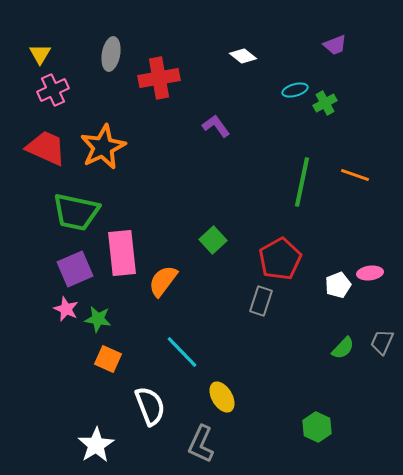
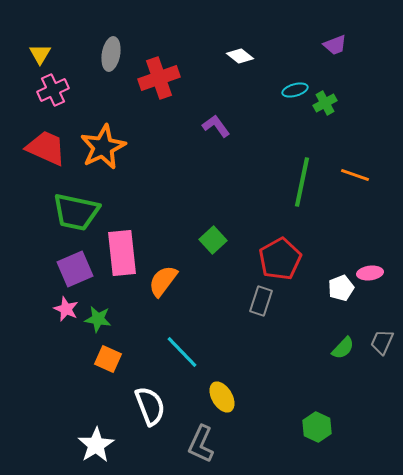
white diamond: moved 3 px left
red cross: rotated 9 degrees counterclockwise
white pentagon: moved 3 px right, 3 px down
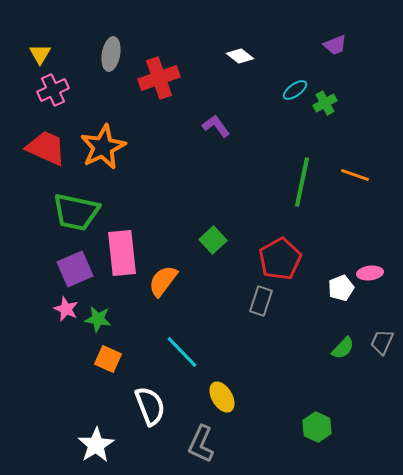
cyan ellipse: rotated 20 degrees counterclockwise
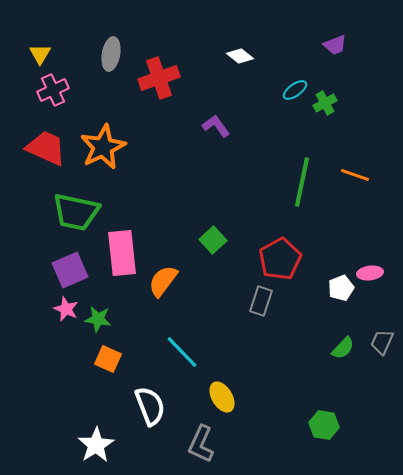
purple square: moved 5 px left, 1 px down
green hexagon: moved 7 px right, 2 px up; rotated 16 degrees counterclockwise
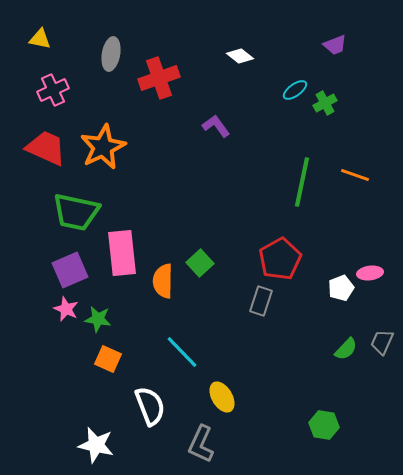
yellow triangle: moved 15 px up; rotated 50 degrees counterclockwise
green square: moved 13 px left, 23 px down
orange semicircle: rotated 36 degrees counterclockwise
green semicircle: moved 3 px right, 1 px down
white star: rotated 27 degrees counterclockwise
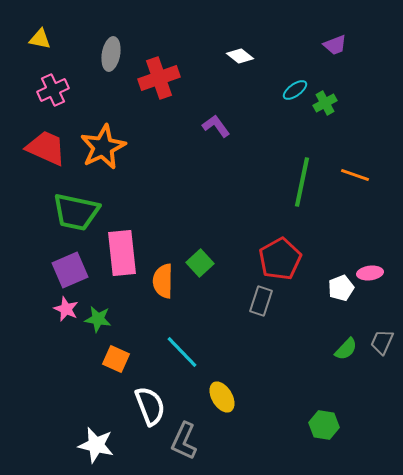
orange square: moved 8 px right
gray L-shape: moved 17 px left, 3 px up
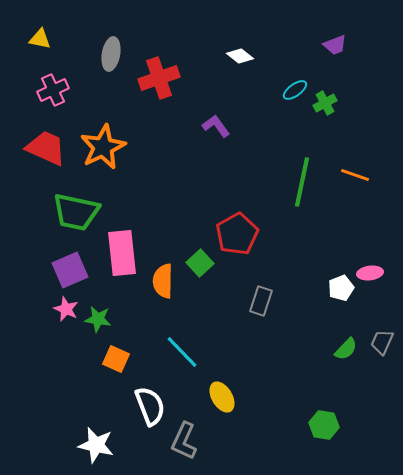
red pentagon: moved 43 px left, 25 px up
